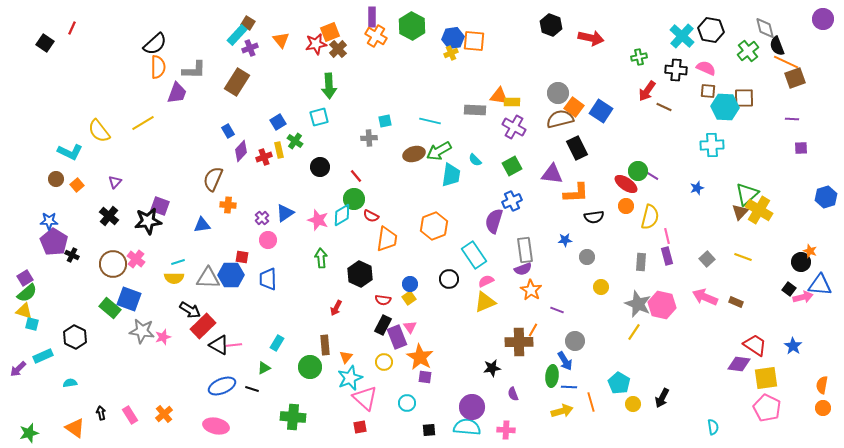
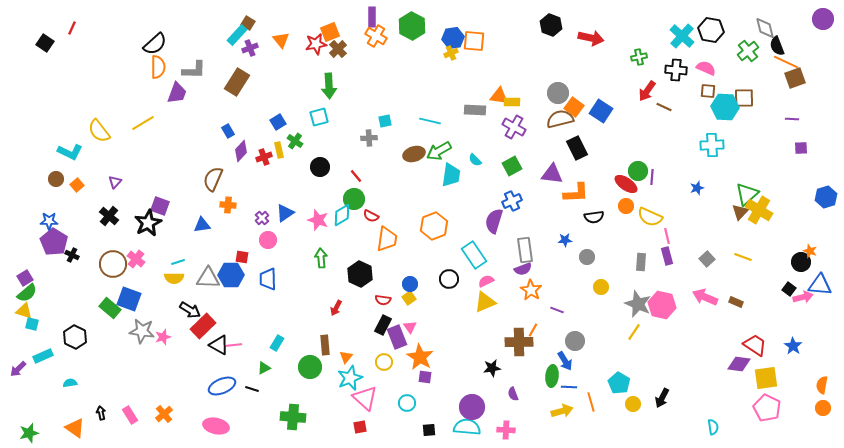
purple line at (651, 175): moved 1 px right, 2 px down; rotated 63 degrees clockwise
yellow semicircle at (650, 217): rotated 100 degrees clockwise
black star at (148, 221): moved 2 px down; rotated 20 degrees counterclockwise
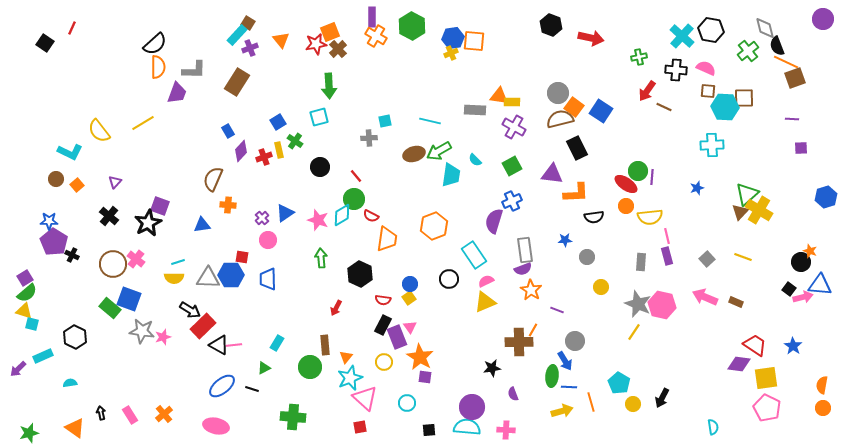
yellow semicircle at (650, 217): rotated 30 degrees counterclockwise
blue ellipse at (222, 386): rotated 16 degrees counterclockwise
